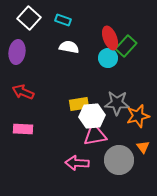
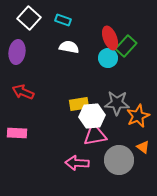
orange star: rotated 10 degrees counterclockwise
pink rectangle: moved 6 px left, 4 px down
orange triangle: rotated 16 degrees counterclockwise
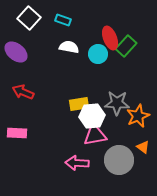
purple ellipse: moved 1 px left; rotated 60 degrees counterclockwise
cyan circle: moved 10 px left, 4 px up
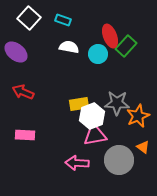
red ellipse: moved 2 px up
white hexagon: rotated 15 degrees counterclockwise
pink rectangle: moved 8 px right, 2 px down
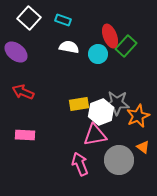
white hexagon: moved 9 px right, 4 px up
pink arrow: moved 3 px right, 1 px down; rotated 65 degrees clockwise
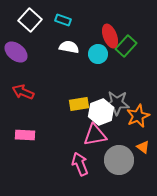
white square: moved 1 px right, 2 px down
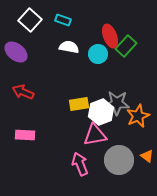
orange triangle: moved 4 px right, 9 px down
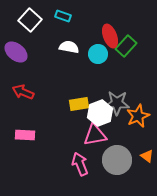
cyan rectangle: moved 4 px up
white hexagon: moved 1 px left, 1 px down
gray circle: moved 2 px left
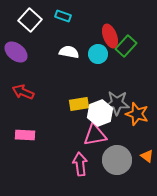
white semicircle: moved 5 px down
orange star: moved 1 px left, 2 px up; rotated 30 degrees counterclockwise
pink arrow: rotated 15 degrees clockwise
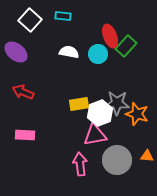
cyan rectangle: rotated 14 degrees counterclockwise
orange triangle: rotated 32 degrees counterclockwise
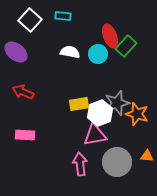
white semicircle: moved 1 px right
gray star: rotated 20 degrees counterclockwise
gray circle: moved 2 px down
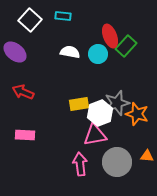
purple ellipse: moved 1 px left
